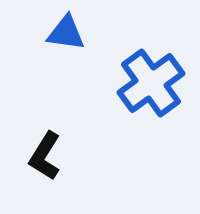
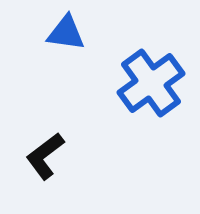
black L-shape: rotated 21 degrees clockwise
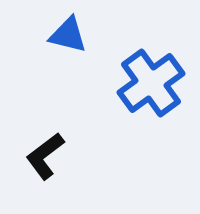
blue triangle: moved 2 px right, 2 px down; rotated 6 degrees clockwise
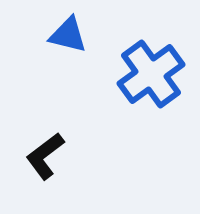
blue cross: moved 9 px up
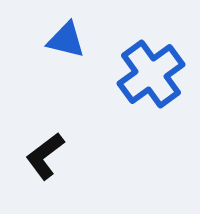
blue triangle: moved 2 px left, 5 px down
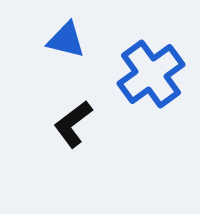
black L-shape: moved 28 px right, 32 px up
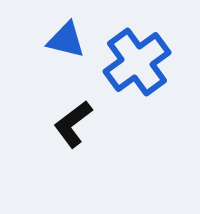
blue cross: moved 14 px left, 12 px up
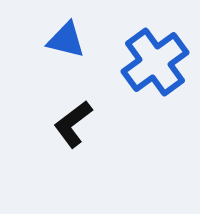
blue cross: moved 18 px right
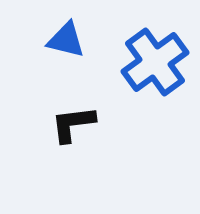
black L-shape: rotated 30 degrees clockwise
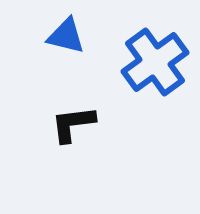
blue triangle: moved 4 px up
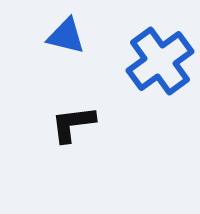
blue cross: moved 5 px right, 1 px up
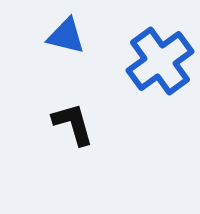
black L-shape: rotated 81 degrees clockwise
